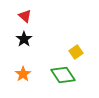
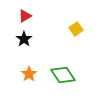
red triangle: rotated 48 degrees clockwise
yellow square: moved 23 px up
orange star: moved 6 px right
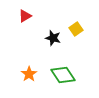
black star: moved 29 px right, 1 px up; rotated 21 degrees counterclockwise
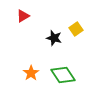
red triangle: moved 2 px left
black star: moved 1 px right
orange star: moved 2 px right, 1 px up
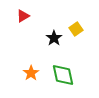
black star: rotated 21 degrees clockwise
green diamond: rotated 20 degrees clockwise
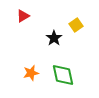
yellow square: moved 4 px up
orange star: rotated 21 degrees clockwise
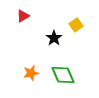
green diamond: rotated 10 degrees counterclockwise
